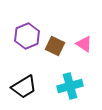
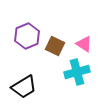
cyan cross: moved 7 px right, 14 px up
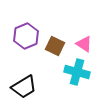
purple hexagon: moved 1 px left
cyan cross: rotated 30 degrees clockwise
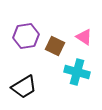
purple hexagon: rotated 15 degrees clockwise
pink triangle: moved 7 px up
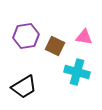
pink triangle: rotated 24 degrees counterclockwise
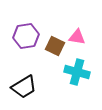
pink triangle: moved 7 px left
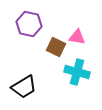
purple hexagon: moved 3 px right, 12 px up; rotated 20 degrees clockwise
brown square: moved 1 px right, 1 px down
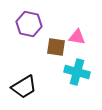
brown square: rotated 18 degrees counterclockwise
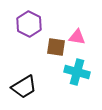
purple hexagon: rotated 15 degrees clockwise
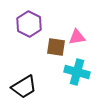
pink triangle: rotated 18 degrees counterclockwise
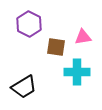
pink triangle: moved 6 px right
cyan cross: rotated 15 degrees counterclockwise
